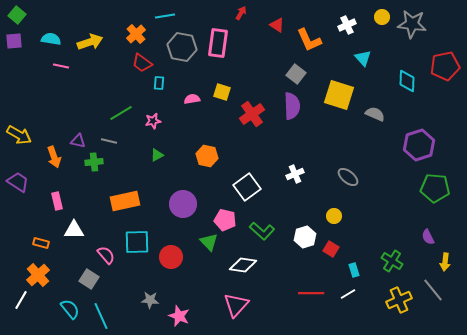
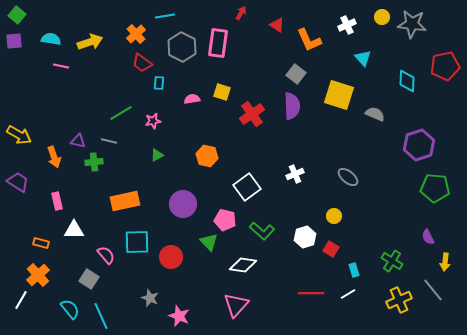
gray hexagon at (182, 47): rotated 16 degrees clockwise
gray star at (150, 300): moved 2 px up; rotated 18 degrees clockwise
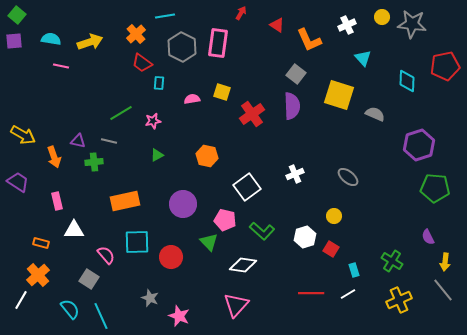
yellow arrow at (19, 135): moved 4 px right
gray line at (433, 290): moved 10 px right
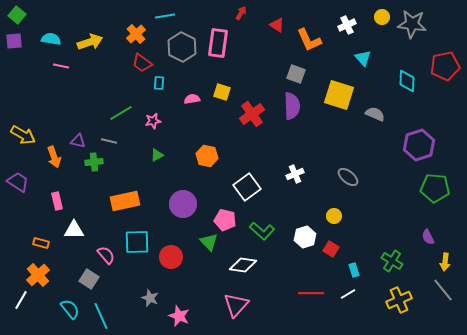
gray square at (296, 74): rotated 18 degrees counterclockwise
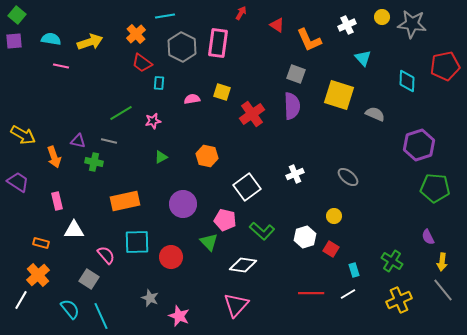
green triangle at (157, 155): moved 4 px right, 2 px down
green cross at (94, 162): rotated 18 degrees clockwise
yellow arrow at (445, 262): moved 3 px left
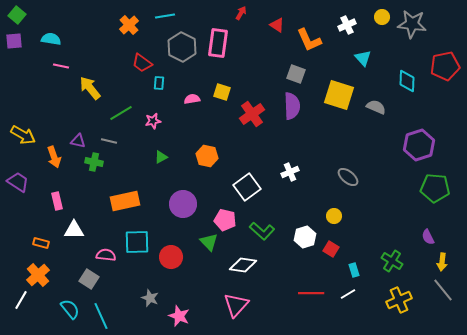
orange cross at (136, 34): moved 7 px left, 9 px up
yellow arrow at (90, 42): moved 46 px down; rotated 110 degrees counterclockwise
gray semicircle at (375, 114): moved 1 px right, 7 px up
white cross at (295, 174): moved 5 px left, 2 px up
pink semicircle at (106, 255): rotated 42 degrees counterclockwise
